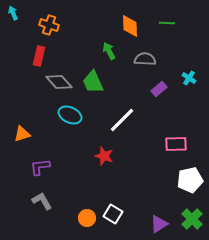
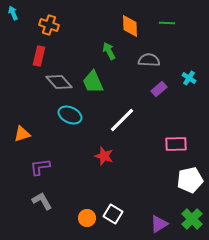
gray semicircle: moved 4 px right, 1 px down
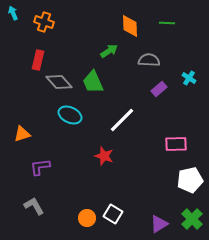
orange cross: moved 5 px left, 3 px up
green arrow: rotated 84 degrees clockwise
red rectangle: moved 1 px left, 4 px down
gray L-shape: moved 8 px left, 5 px down
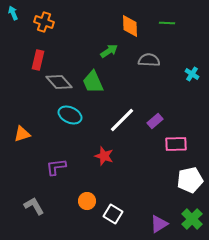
cyan cross: moved 3 px right, 4 px up
purple rectangle: moved 4 px left, 32 px down
purple L-shape: moved 16 px right
orange circle: moved 17 px up
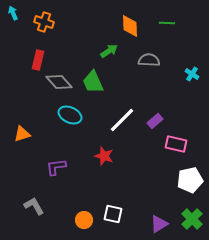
pink rectangle: rotated 15 degrees clockwise
orange circle: moved 3 px left, 19 px down
white square: rotated 18 degrees counterclockwise
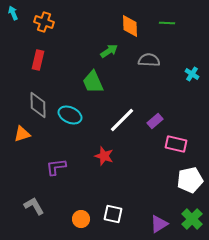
gray diamond: moved 21 px left, 23 px down; rotated 40 degrees clockwise
orange circle: moved 3 px left, 1 px up
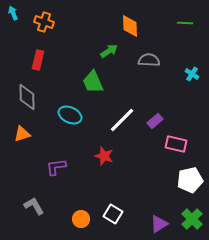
green line: moved 18 px right
gray diamond: moved 11 px left, 8 px up
white square: rotated 18 degrees clockwise
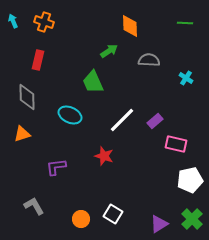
cyan arrow: moved 8 px down
cyan cross: moved 6 px left, 4 px down
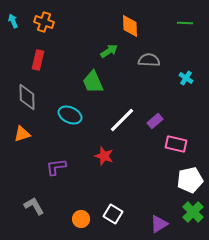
green cross: moved 1 px right, 7 px up
